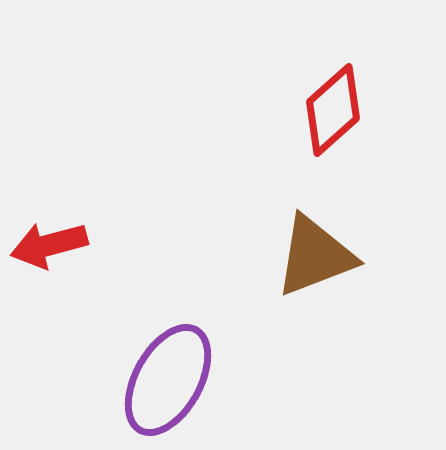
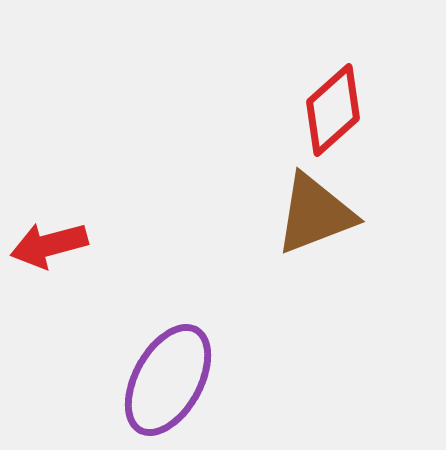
brown triangle: moved 42 px up
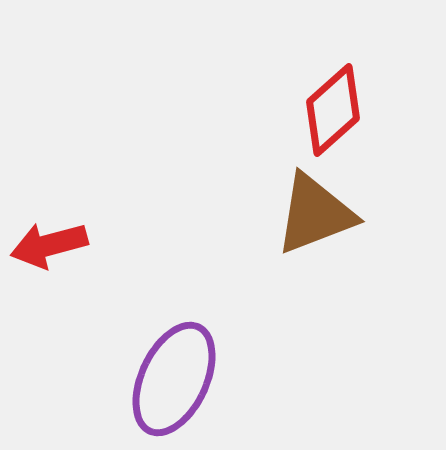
purple ellipse: moved 6 px right, 1 px up; rotated 4 degrees counterclockwise
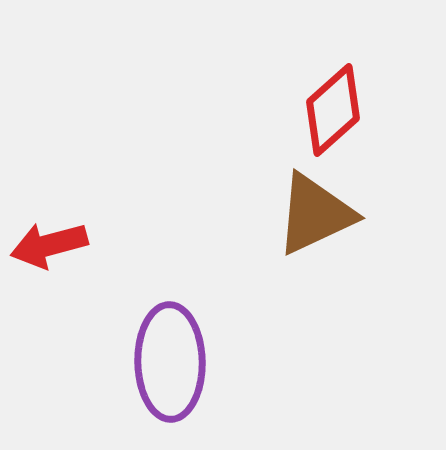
brown triangle: rotated 4 degrees counterclockwise
purple ellipse: moved 4 px left, 17 px up; rotated 26 degrees counterclockwise
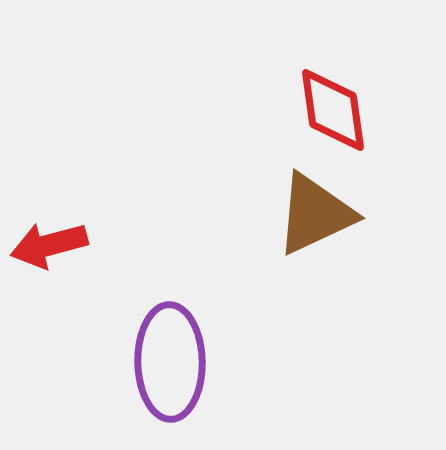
red diamond: rotated 56 degrees counterclockwise
